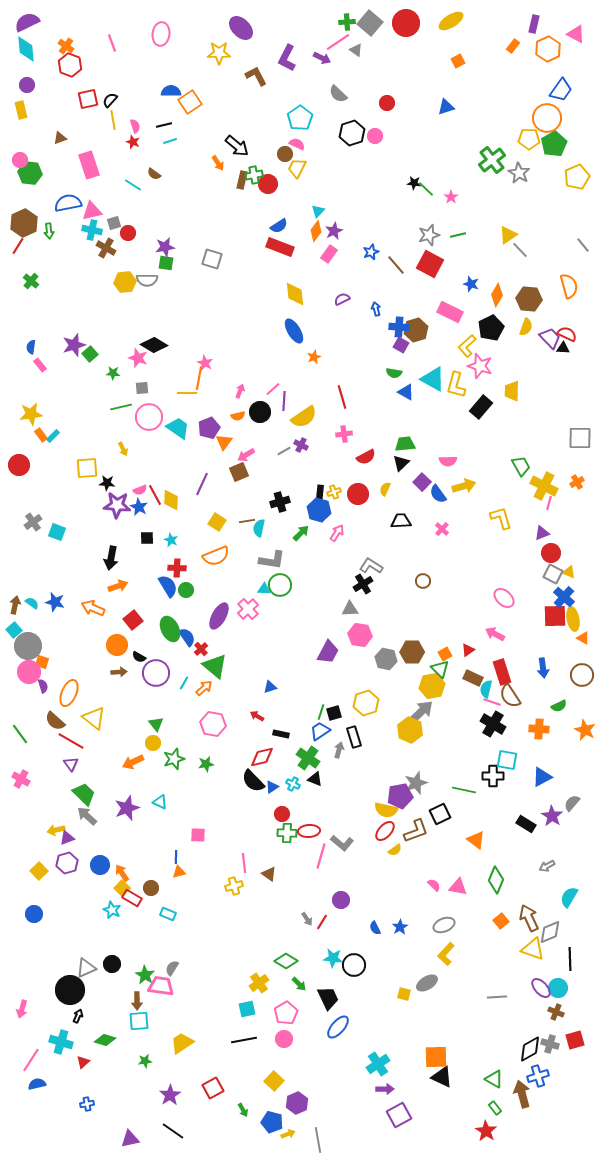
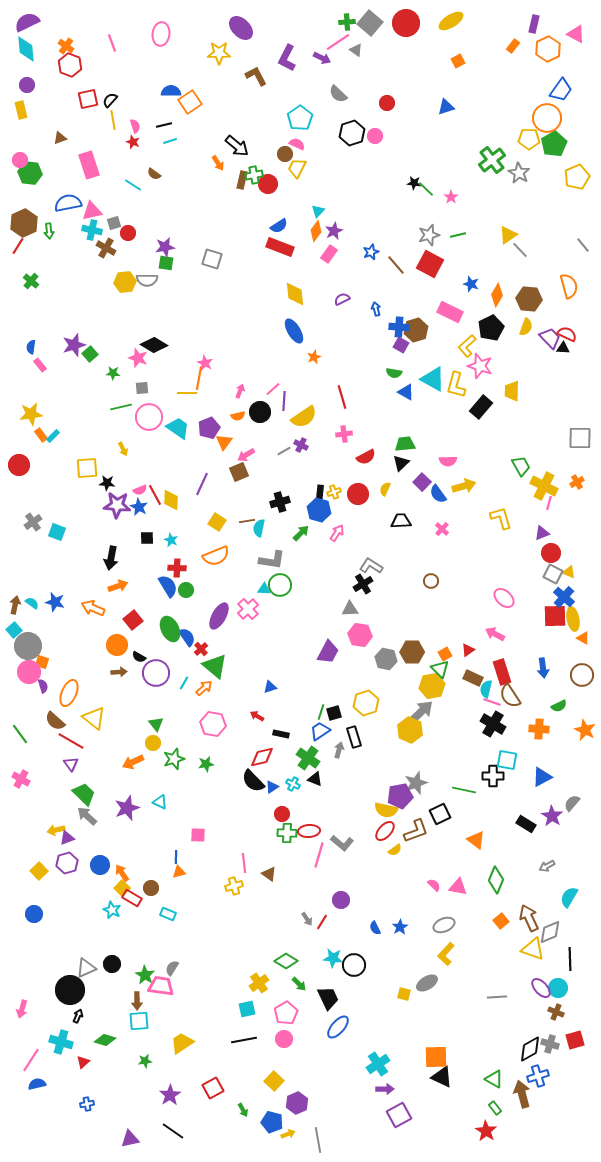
brown circle at (423, 581): moved 8 px right
pink line at (321, 856): moved 2 px left, 1 px up
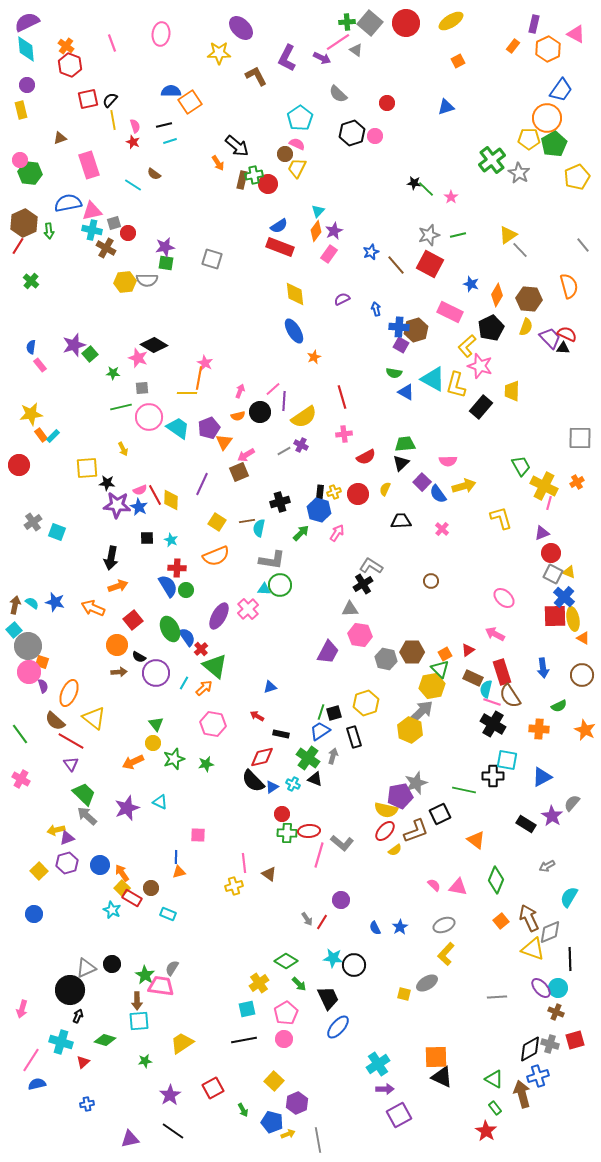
gray arrow at (339, 750): moved 6 px left, 6 px down
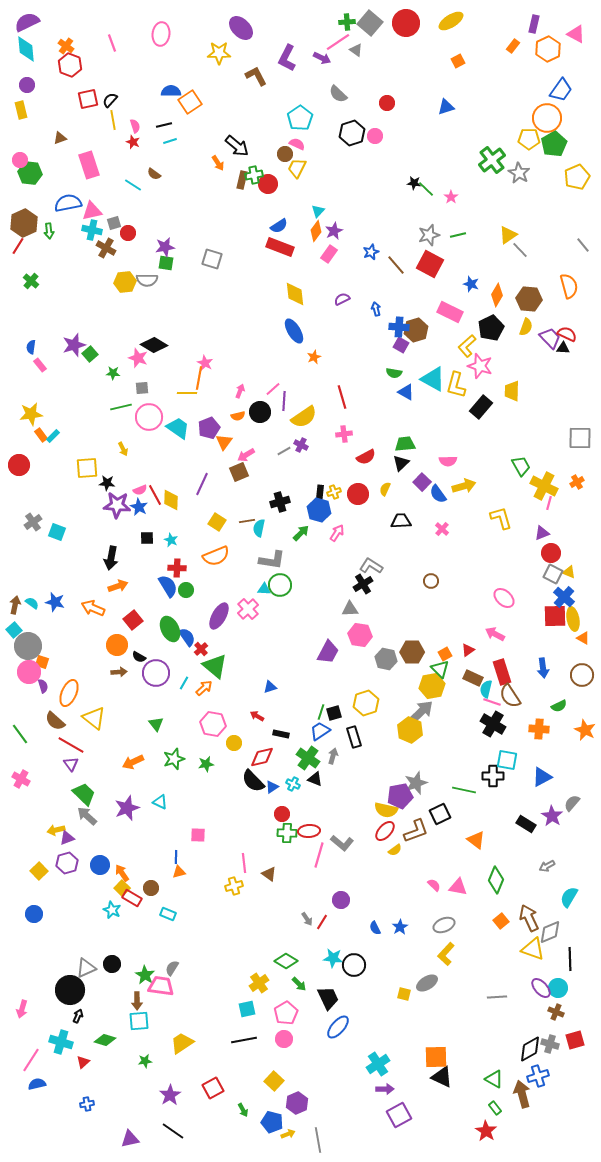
red line at (71, 741): moved 4 px down
yellow circle at (153, 743): moved 81 px right
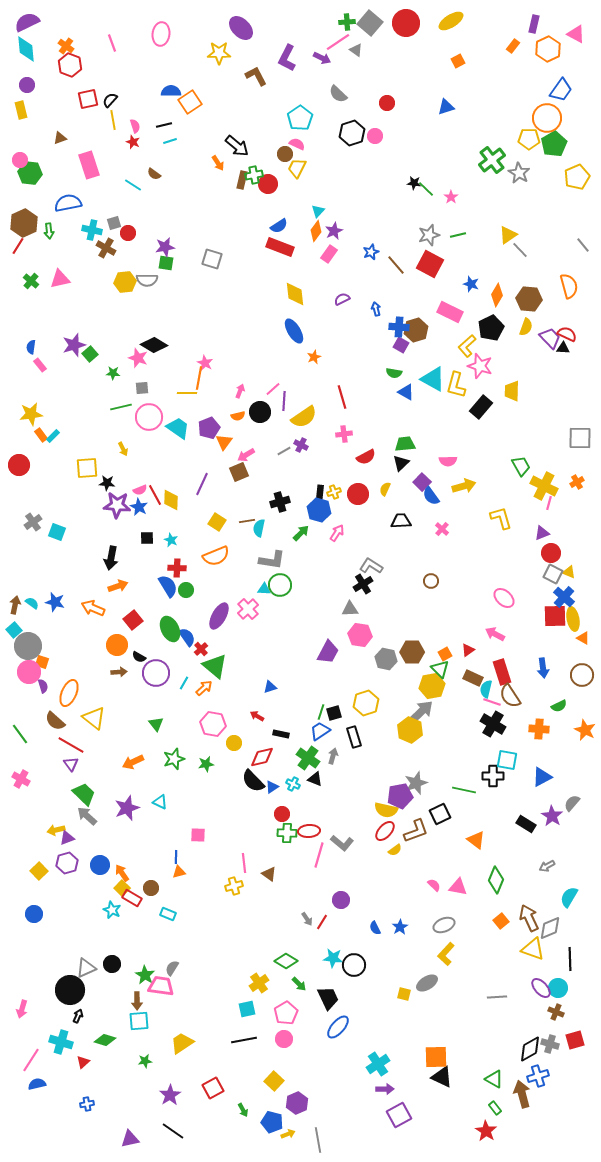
pink triangle at (92, 211): moved 32 px left, 68 px down
blue semicircle at (438, 494): moved 7 px left, 2 px down
gray diamond at (550, 932): moved 4 px up
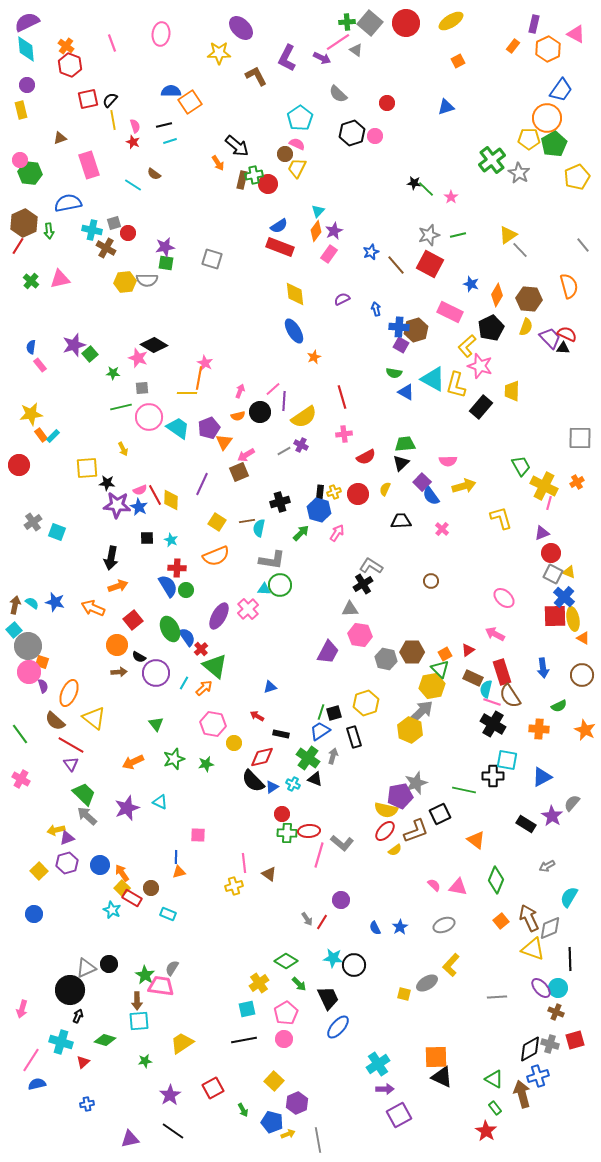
yellow L-shape at (446, 954): moved 5 px right, 11 px down
black circle at (112, 964): moved 3 px left
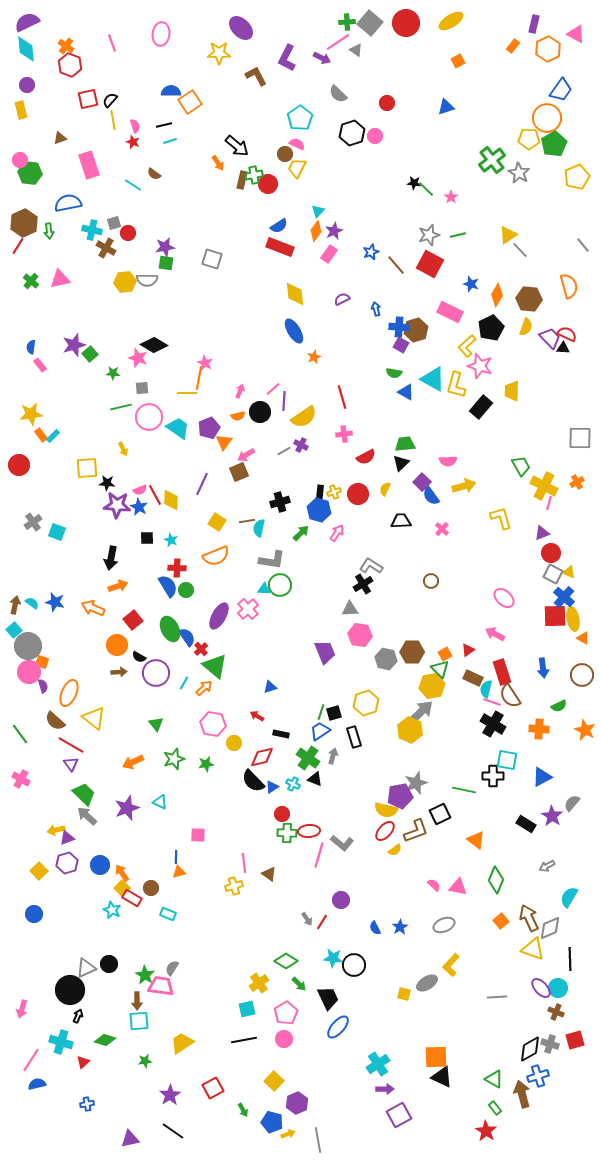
purple trapezoid at (328, 652): moved 3 px left; rotated 50 degrees counterclockwise
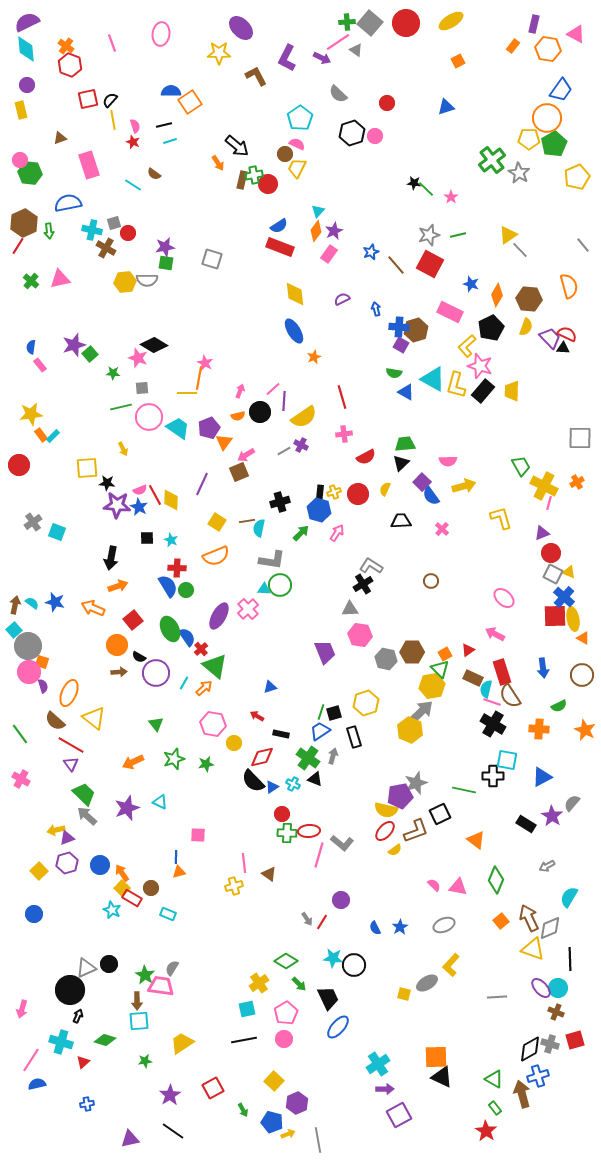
orange hexagon at (548, 49): rotated 25 degrees counterclockwise
black rectangle at (481, 407): moved 2 px right, 16 px up
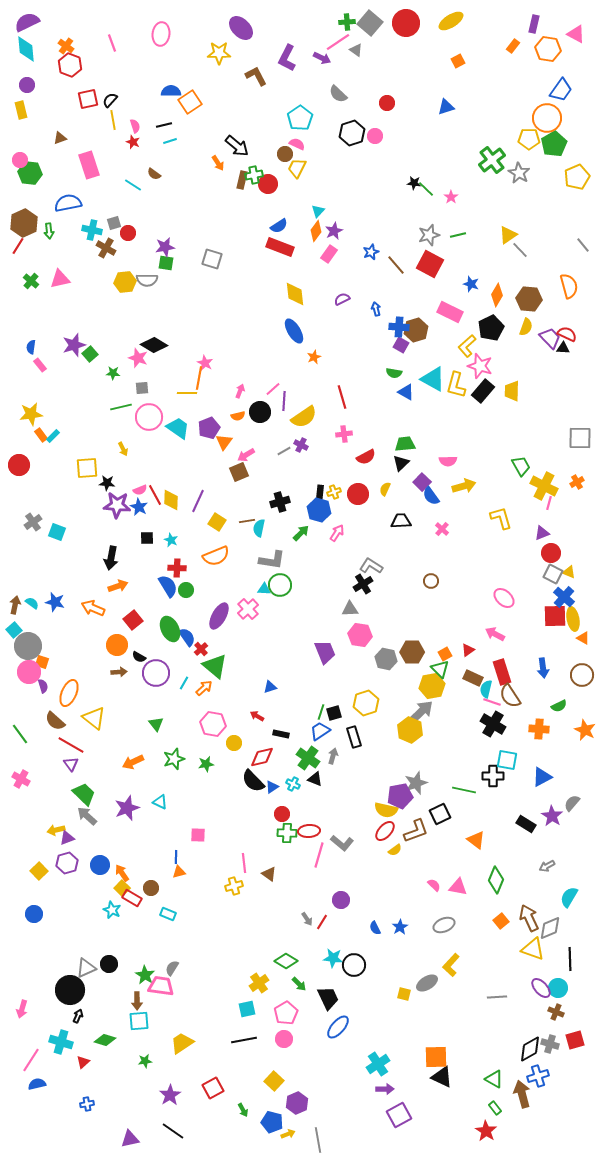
purple line at (202, 484): moved 4 px left, 17 px down
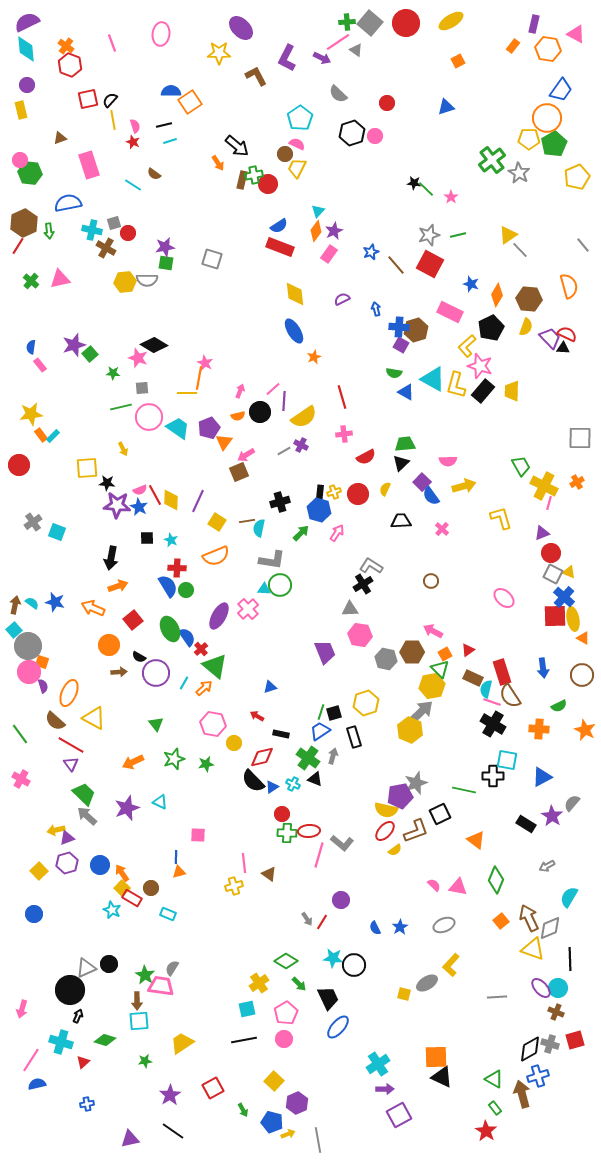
pink arrow at (495, 634): moved 62 px left, 3 px up
orange circle at (117, 645): moved 8 px left
yellow triangle at (94, 718): rotated 10 degrees counterclockwise
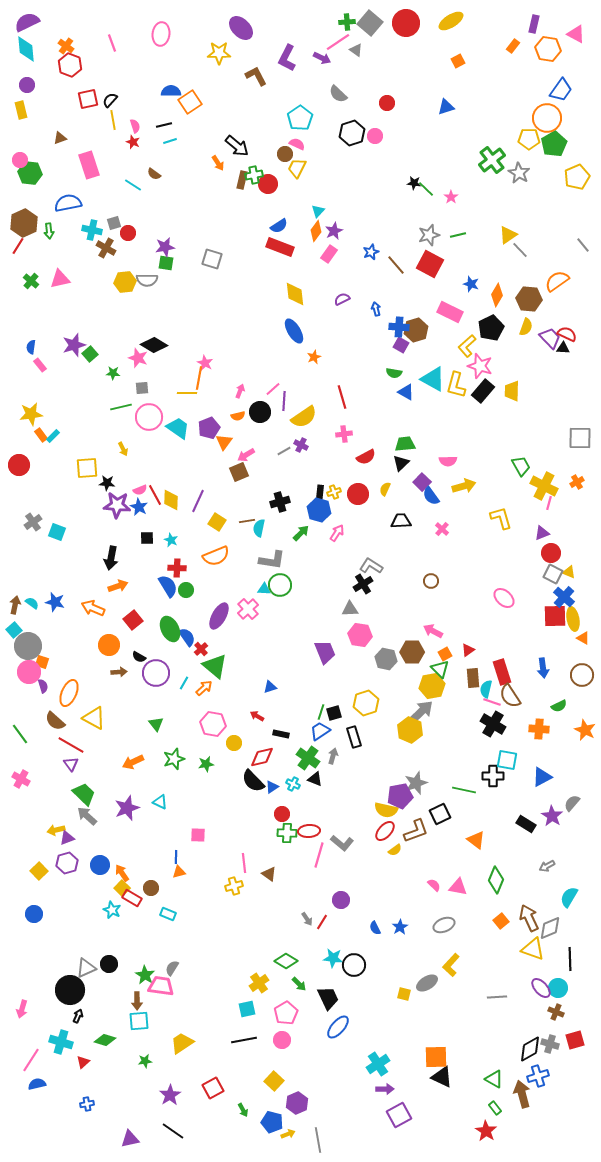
orange semicircle at (569, 286): moved 12 px left, 5 px up; rotated 110 degrees counterclockwise
brown rectangle at (473, 678): rotated 60 degrees clockwise
pink circle at (284, 1039): moved 2 px left, 1 px down
